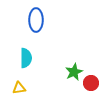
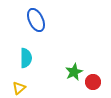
blue ellipse: rotated 25 degrees counterclockwise
red circle: moved 2 px right, 1 px up
yellow triangle: rotated 32 degrees counterclockwise
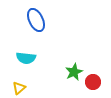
cyan semicircle: rotated 96 degrees clockwise
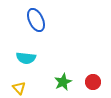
green star: moved 11 px left, 10 px down
yellow triangle: rotated 32 degrees counterclockwise
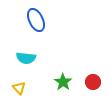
green star: rotated 12 degrees counterclockwise
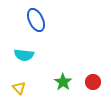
cyan semicircle: moved 2 px left, 3 px up
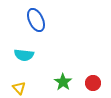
red circle: moved 1 px down
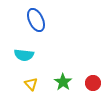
yellow triangle: moved 12 px right, 4 px up
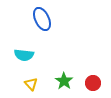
blue ellipse: moved 6 px right, 1 px up
green star: moved 1 px right, 1 px up
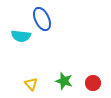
cyan semicircle: moved 3 px left, 19 px up
green star: rotated 18 degrees counterclockwise
